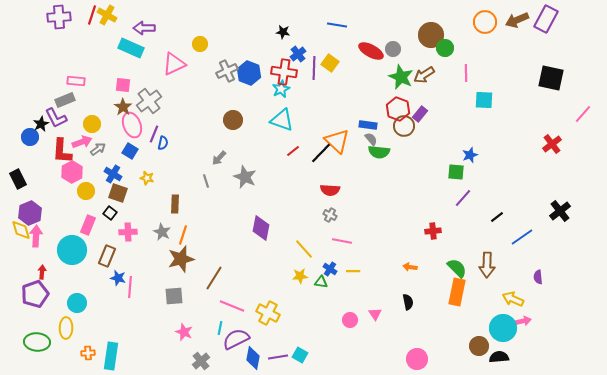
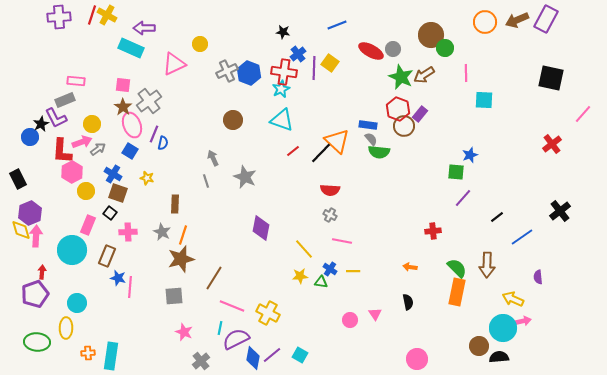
blue line at (337, 25): rotated 30 degrees counterclockwise
gray arrow at (219, 158): moved 6 px left; rotated 112 degrees clockwise
purple line at (278, 357): moved 6 px left, 2 px up; rotated 30 degrees counterclockwise
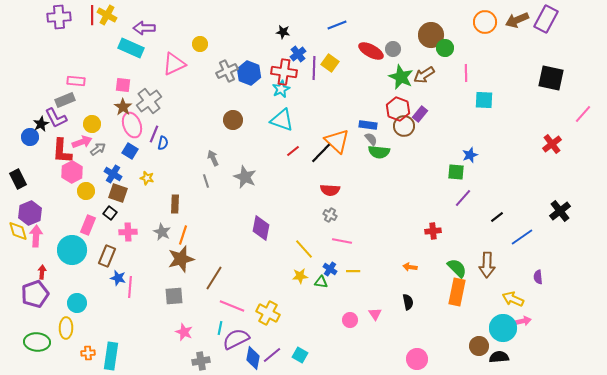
red line at (92, 15): rotated 18 degrees counterclockwise
yellow diamond at (21, 230): moved 3 px left, 1 px down
gray cross at (201, 361): rotated 30 degrees clockwise
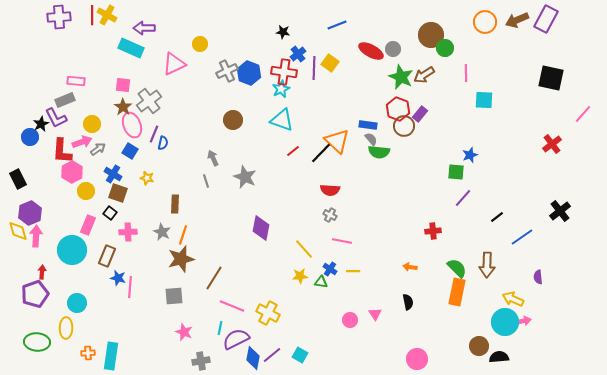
cyan circle at (503, 328): moved 2 px right, 6 px up
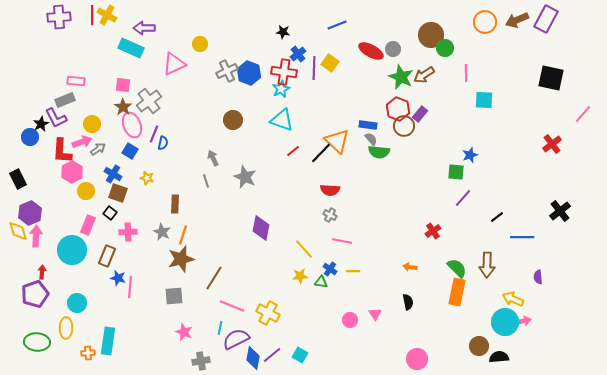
red cross at (433, 231): rotated 28 degrees counterclockwise
blue line at (522, 237): rotated 35 degrees clockwise
cyan rectangle at (111, 356): moved 3 px left, 15 px up
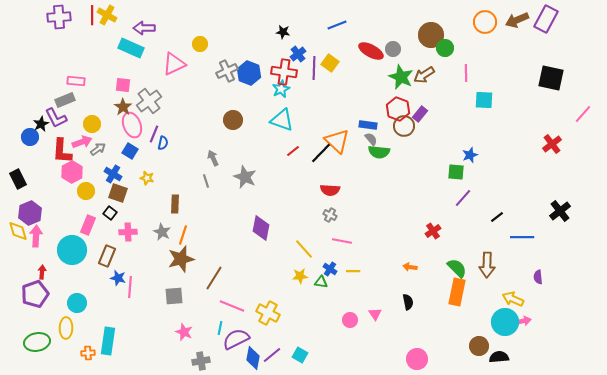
green ellipse at (37, 342): rotated 15 degrees counterclockwise
